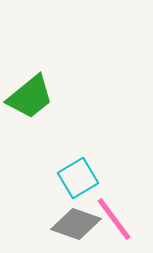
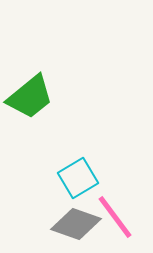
pink line: moved 1 px right, 2 px up
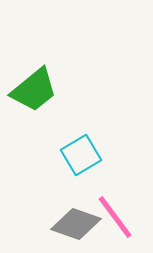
green trapezoid: moved 4 px right, 7 px up
cyan square: moved 3 px right, 23 px up
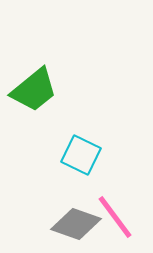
cyan square: rotated 33 degrees counterclockwise
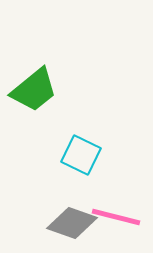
pink line: moved 1 px right; rotated 39 degrees counterclockwise
gray diamond: moved 4 px left, 1 px up
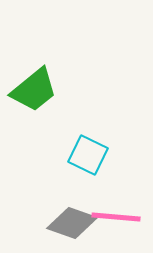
cyan square: moved 7 px right
pink line: rotated 9 degrees counterclockwise
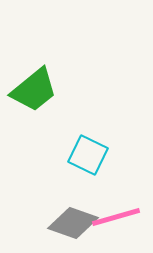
pink line: rotated 21 degrees counterclockwise
gray diamond: moved 1 px right
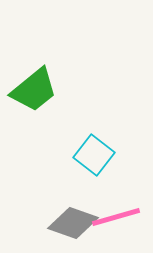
cyan square: moved 6 px right; rotated 12 degrees clockwise
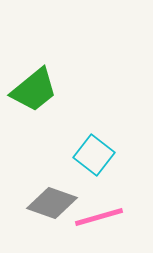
pink line: moved 17 px left
gray diamond: moved 21 px left, 20 px up
